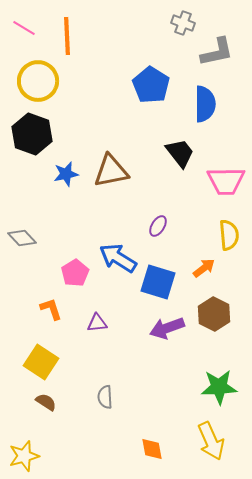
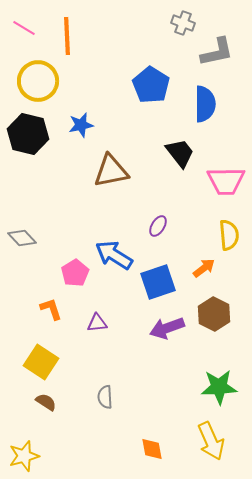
black hexagon: moved 4 px left; rotated 6 degrees counterclockwise
blue star: moved 15 px right, 49 px up
blue arrow: moved 4 px left, 3 px up
blue square: rotated 36 degrees counterclockwise
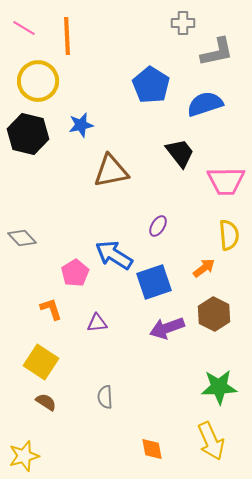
gray cross: rotated 20 degrees counterclockwise
blue semicircle: rotated 108 degrees counterclockwise
blue square: moved 4 px left
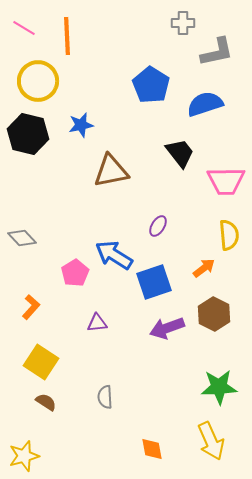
orange L-shape: moved 20 px left, 2 px up; rotated 60 degrees clockwise
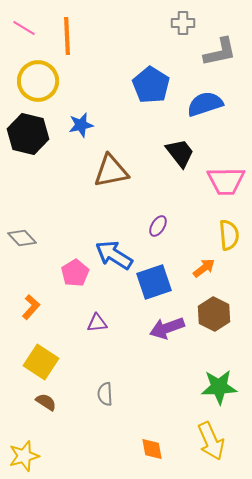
gray L-shape: moved 3 px right
gray semicircle: moved 3 px up
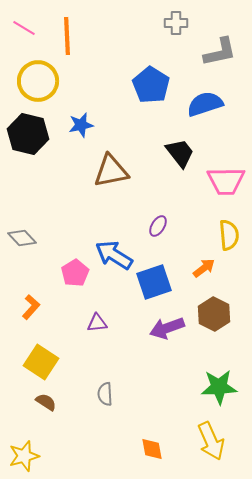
gray cross: moved 7 px left
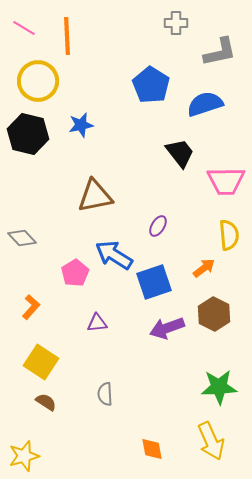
brown triangle: moved 16 px left, 25 px down
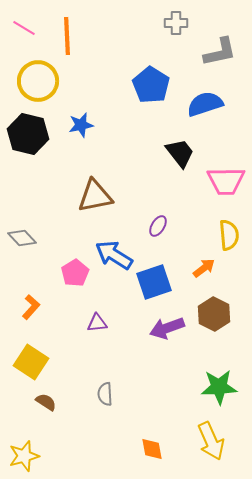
yellow square: moved 10 px left
